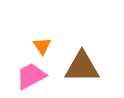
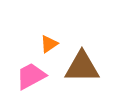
orange triangle: moved 7 px right, 2 px up; rotated 30 degrees clockwise
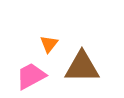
orange triangle: rotated 18 degrees counterclockwise
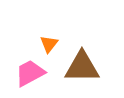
pink trapezoid: moved 1 px left, 3 px up
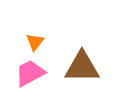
orange triangle: moved 14 px left, 2 px up
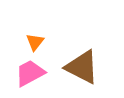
brown triangle: rotated 27 degrees clockwise
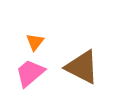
pink trapezoid: rotated 12 degrees counterclockwise
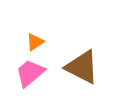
orange triangle: rotated 18 degrees clockwise
